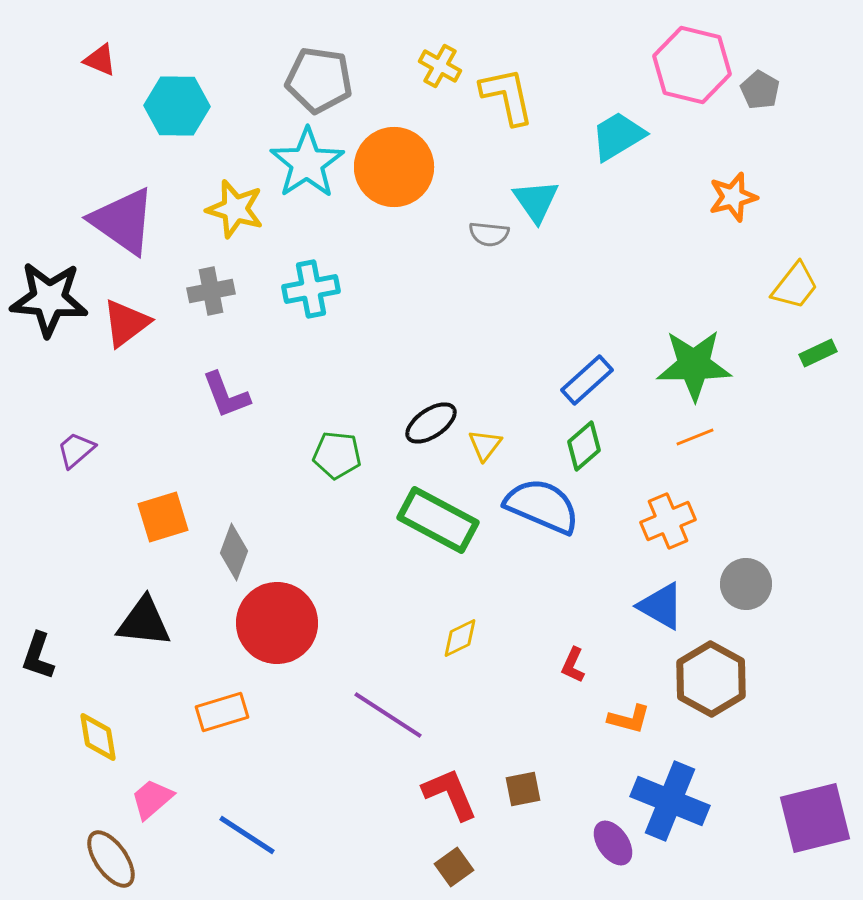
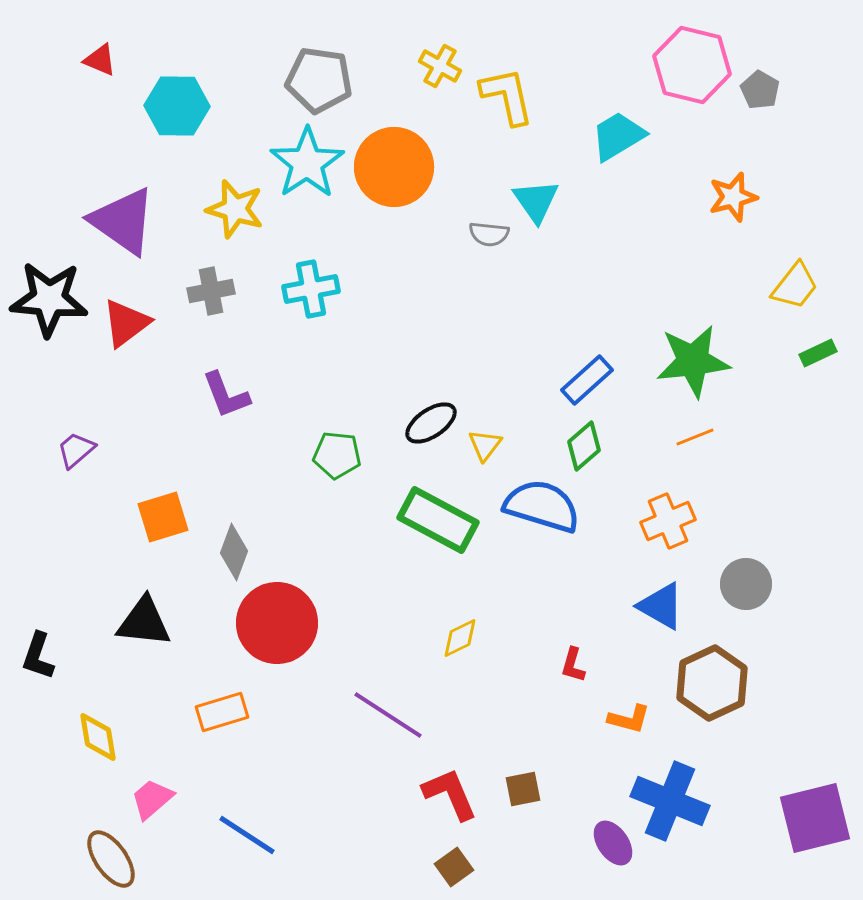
green star at (694, 365): moved 1 px left, 4 px up; rotated 6 degrees counterclockwise
blue semicircle at (542, 506): rotated 6 degrees counterclockwise
red L-shape at (573, 665): rotated 9 degrees counterclockwise
brown hexagon at (711, 679): moved 1 px right, 4 px down; rotated 6 degrees clockwise
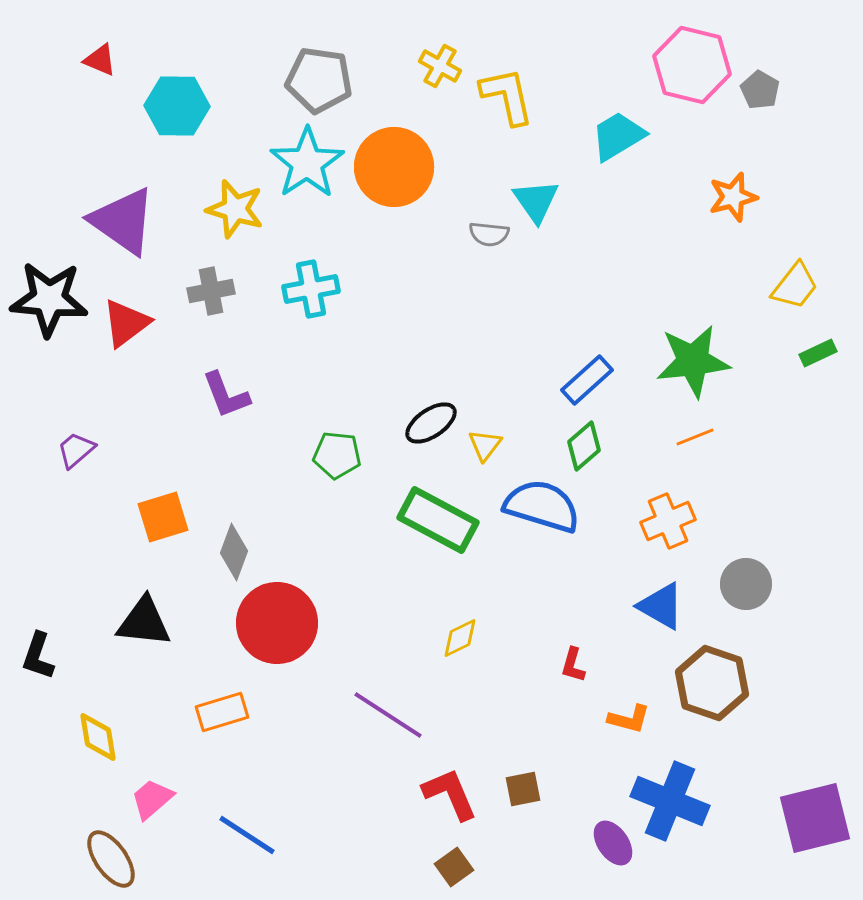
brown hexagon at (712, 683): rotated 16 degrees counterclockwise
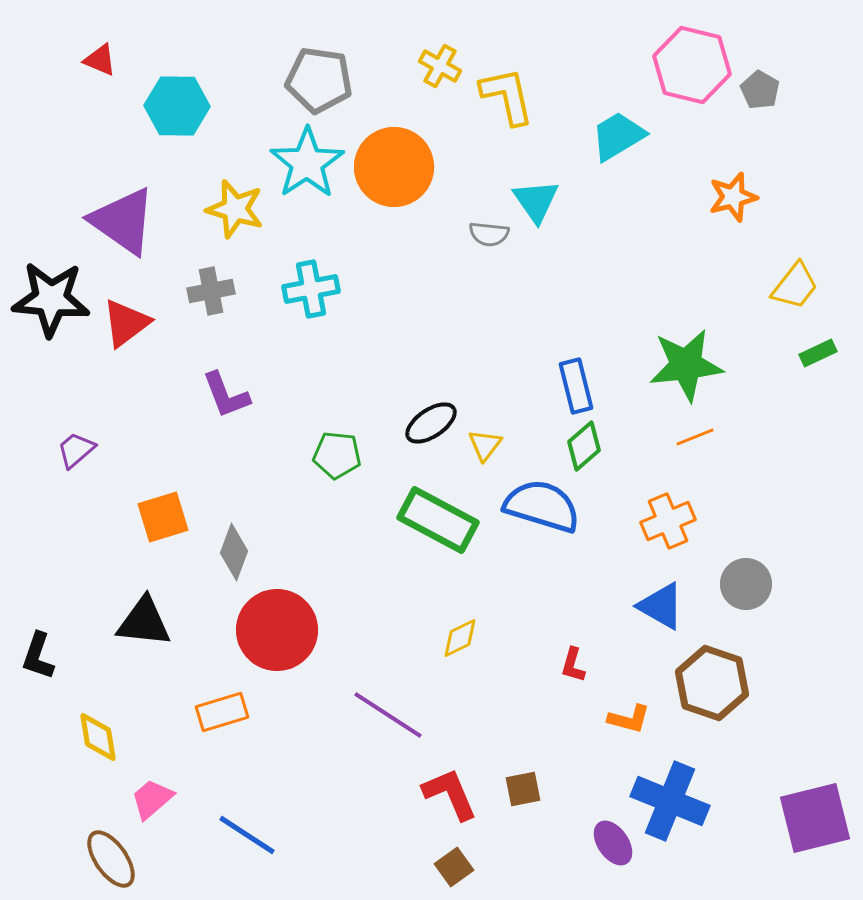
black star at (49, 299): moved 2 px right
green star at (693, 361): moved 7 px left, 4 px down
blue rectangle at (587, 380): moved 11 px left, 6 px down; rotated 62 degrees counterclockwise
red circle at (277, 623): moved 7 px down
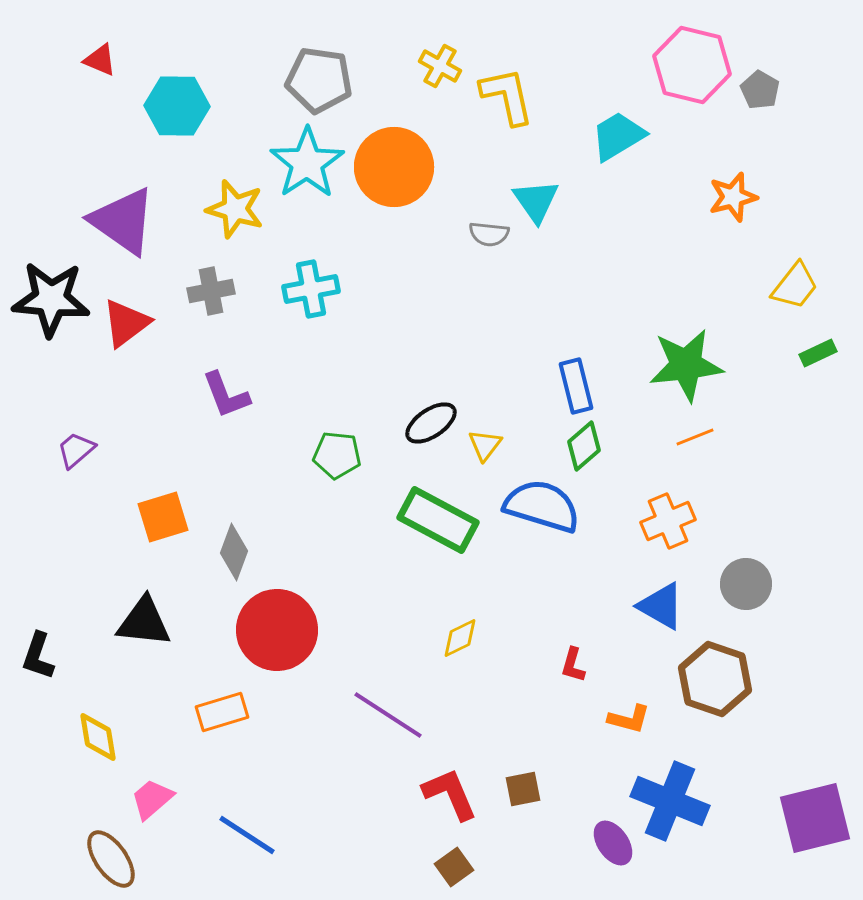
brown hexagon at (712, 683): moved 3 px right, 4 px up
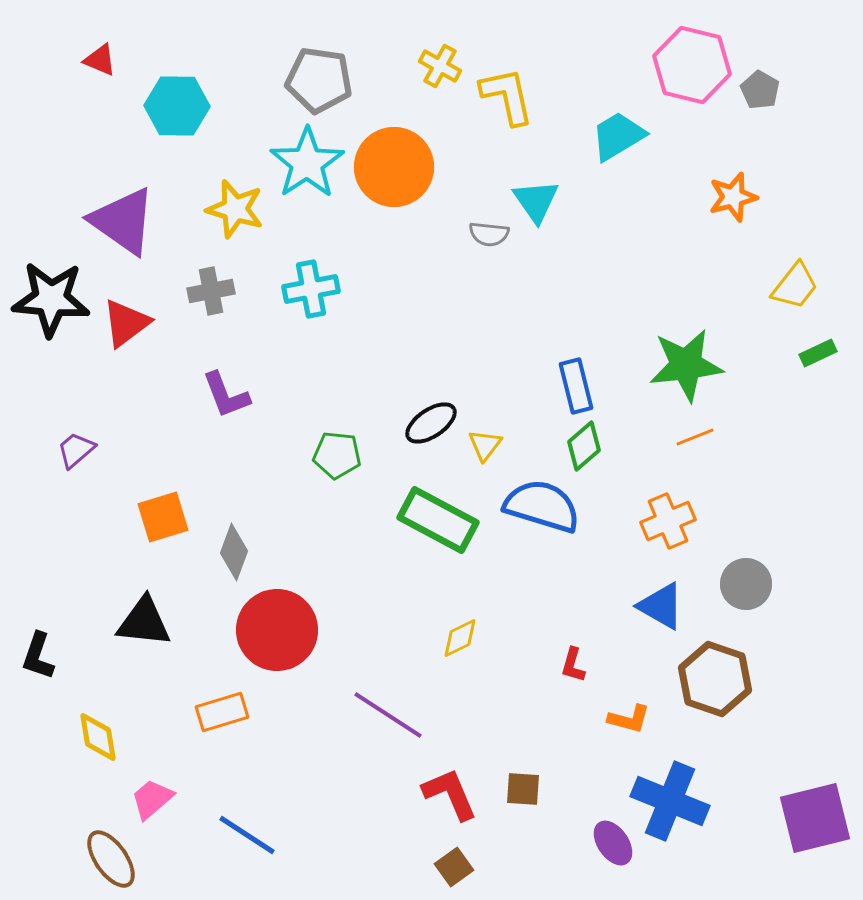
brown square at (523, 789): rotated 15 degrees clockwise
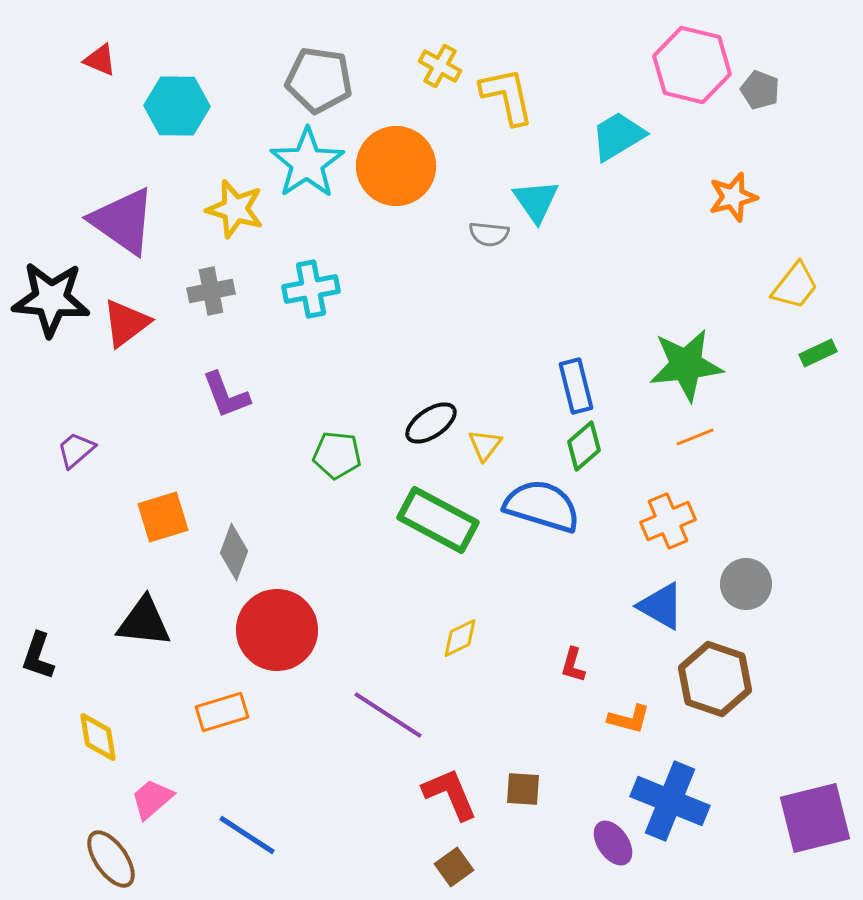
gray pentagon at (760, 90): rotated 9 degrees counterclockwise
orange circle at (394, 167): moved 2 px right, 1 px up
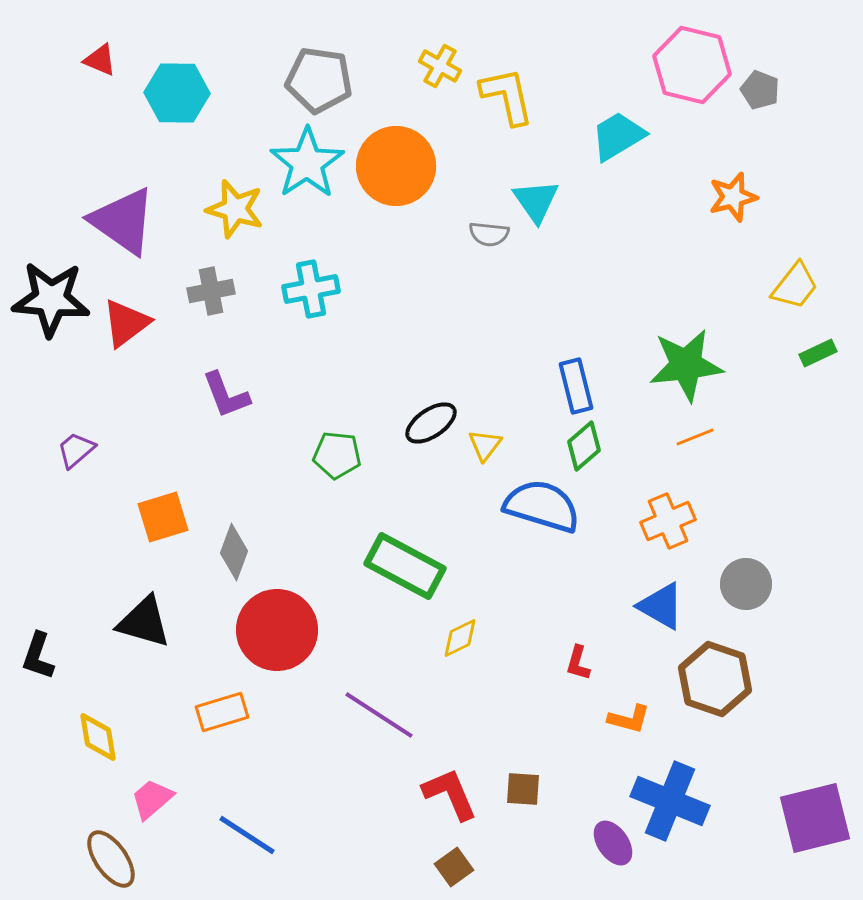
cyan hexagon at (177, 106): moved 13 px up
green rectangle at (438, 520): moved 33 px left, 46 px down
black triangle at (144, 622): rotated 10 degrees clockwise
red L-shape at (573, 665): moved 5 px right, 2 px up
purple line at (388, 715): moved 9 px left
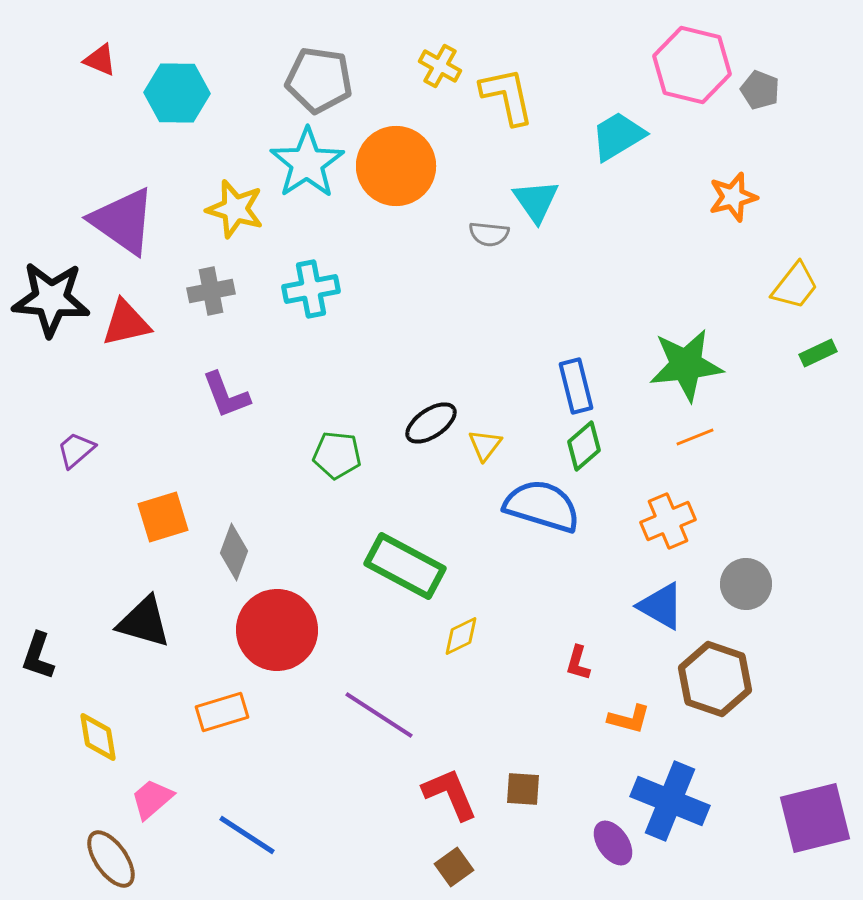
red triangle at (126, 323): rotated 24 degrees clockwise
yellow diamond at (460, 638): moved 1 px right, 2 px up
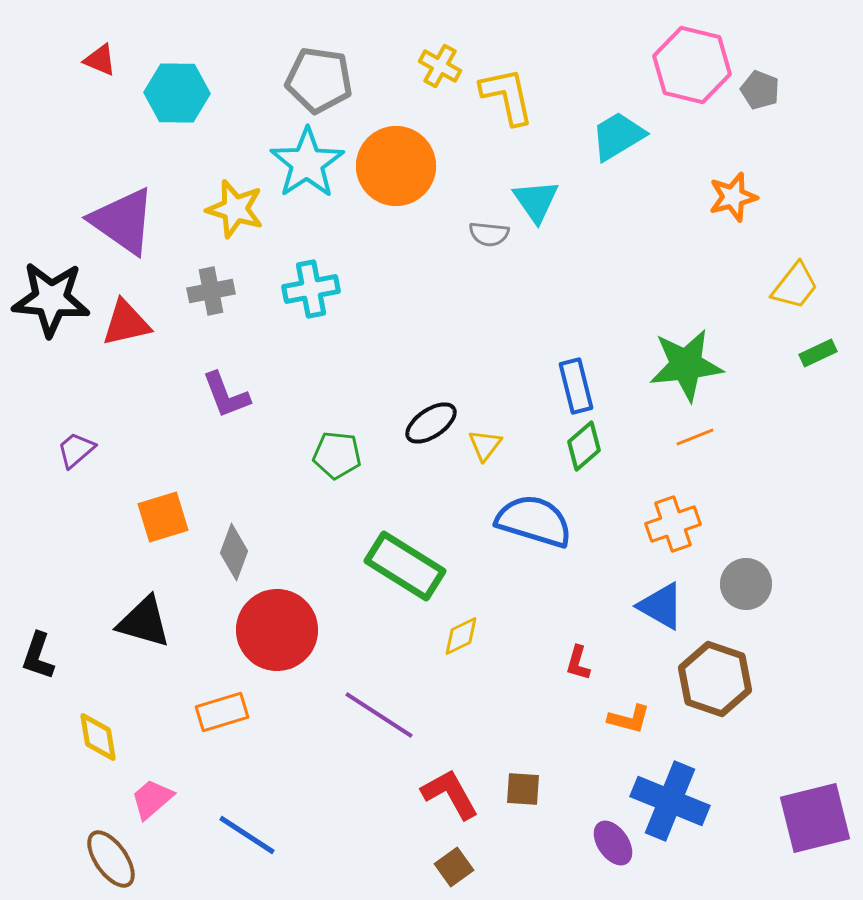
blue semicircle at (542, 506): moved 8 px left, 15 px down
orange cross at (668, 521): moved 5 px right, 3 px down; rotated 4 degrees clockwise
green rectangle at (405, 566): rotated 4 degrees clockwise
red L-shape at (450, 794): rotated 6 degrees counterclockwise
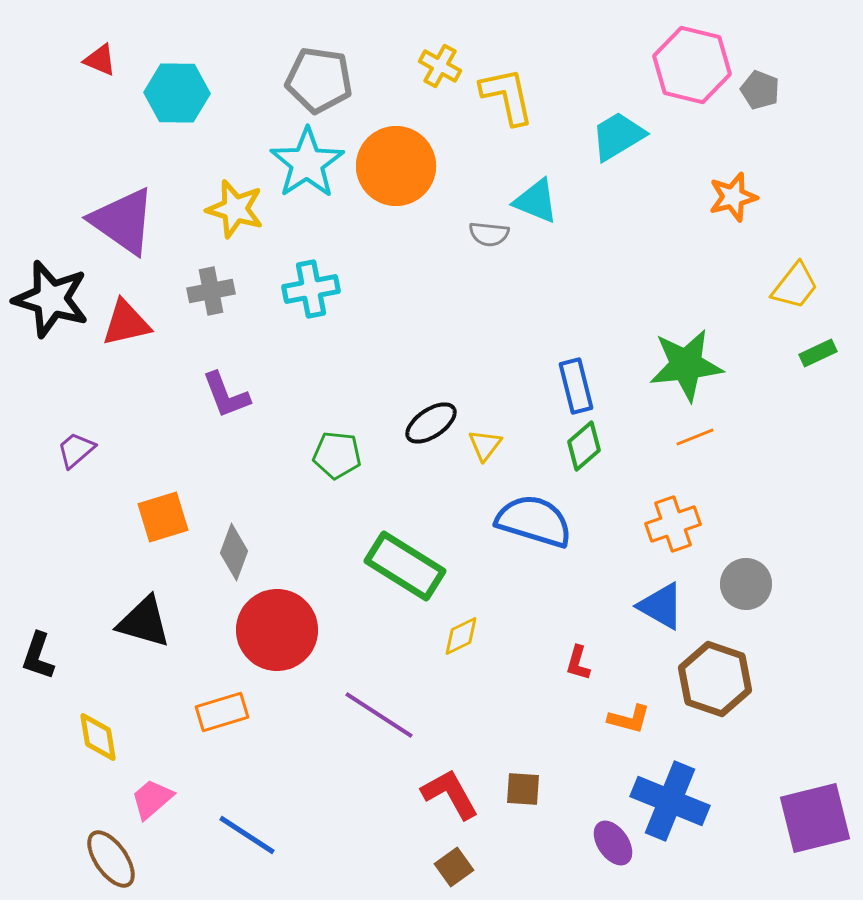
cyan triangle at (536, 201): rotated 33 degrees counterclockwise
black star at (51, 299): rotated 12 degrees clockwise
